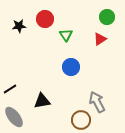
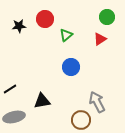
green triangle: rotated 24 degrees clockwise
gray ellipse: rotated 65 degrees counterclockwise
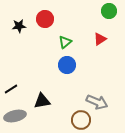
green circle: moved 2 px right, 6 px up
green triangle: moved 1 px left, 7 px down
blue circle: moved 4 px left, 2 px up
black line: moved 1 px right
gray arrow: rotated 140 degrees clockwise
gray ellipse: moved 1 px right, 1 px up
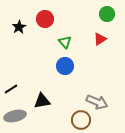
green circle: moved 2 px left, 3 px down
black star: moved 1 px down; rotated 24 degrees counterclockwise
green triangle: rotated 32 degrees counterclockwise
blue circle: moved 2 px left, 1 px down
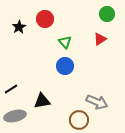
brown circle: moved 2 px left
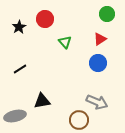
blue circle: moved 33 px right, 3 px up
black line: moved 9 px right, 20 px up
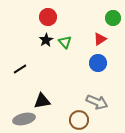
green circle: moved 6 px right, 4 px down
red circle: moved 3 px right, 2 px up
black star: moved 27 px right, 13 px down
gray ellipse: moved 9 px right, 3 px down
